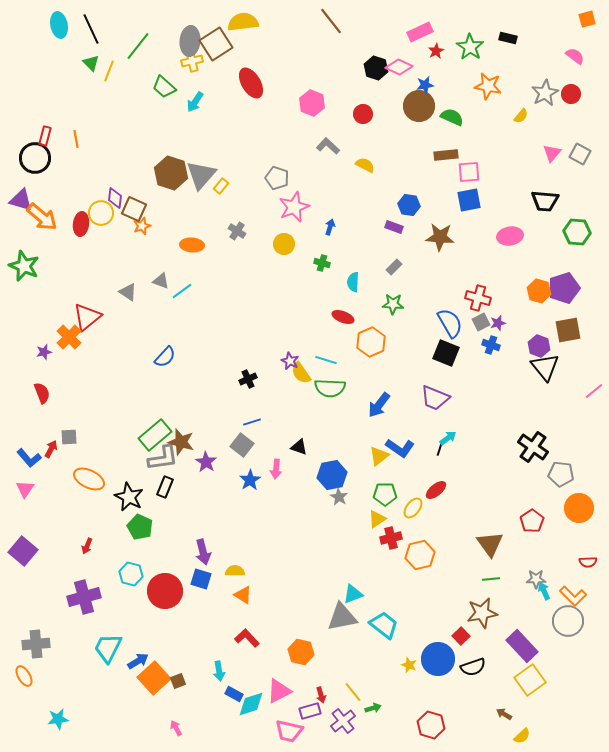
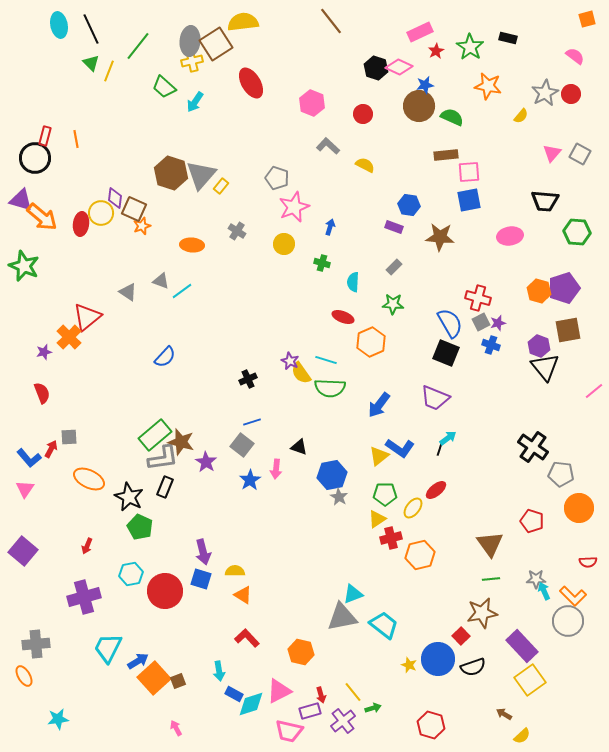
red pentagon at (532, 521): rotated 20 degrees counterclockwise
cyan hexagon at (131, 574): rotated 25 degrees counterclockwise
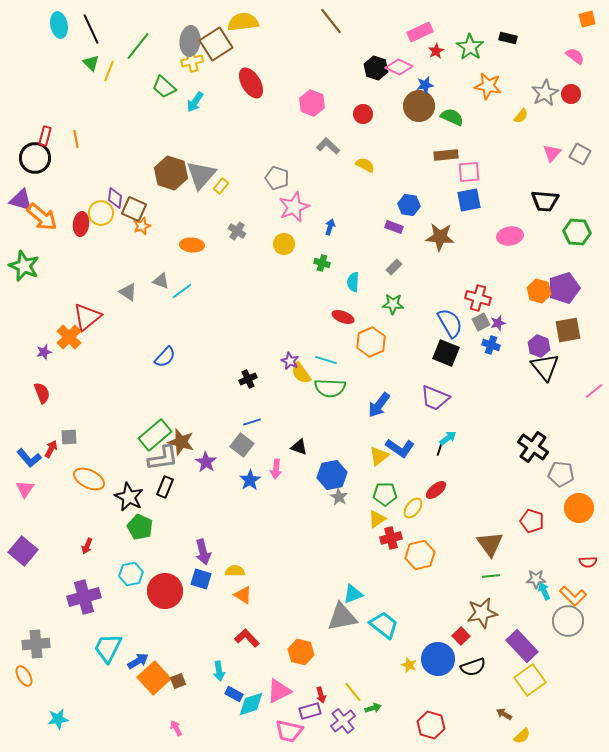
green line at (491, 579): moved 3 px up
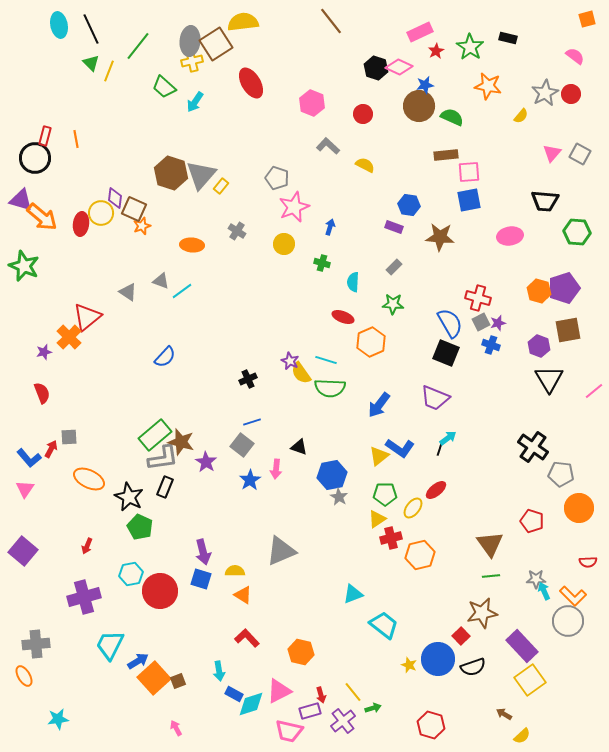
black triangle at (545, 367): moved 4 px right, 12 px down; rotated 8 degrees clockwise
red circle at (165, 591): moved 5 px left
gray triangle at (342, 617): moved 61 px left, 66 px up; rotated 12 degrees counterclockwise
cyan trapezoid at (108, 648): moved 2 px right, 3 px up
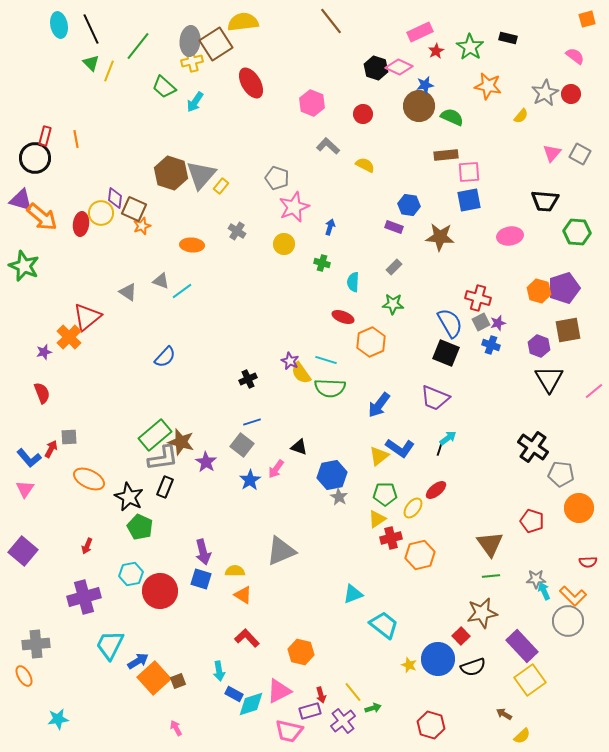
pink arrow at (276, 469): rotated 30 degrees clockwise
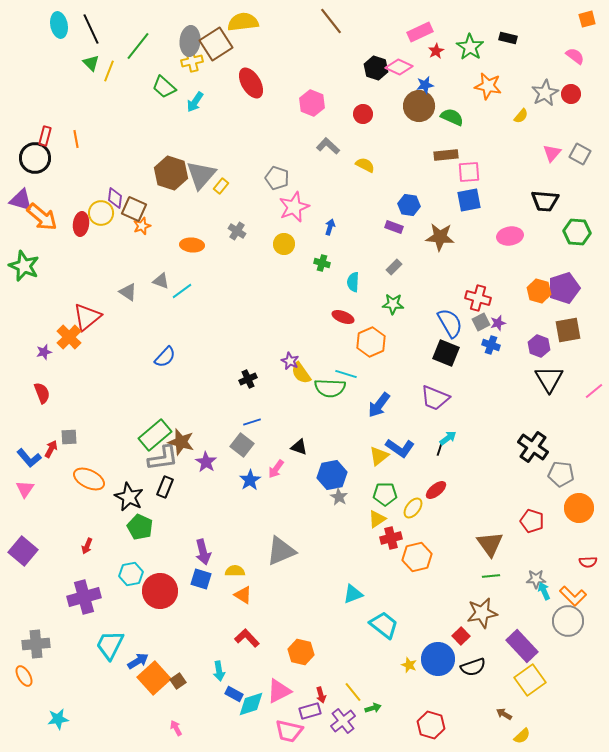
cyan line at (326, 360): moved 20 px right, 14 px down
orange hexagon at (420, 555): moved 3 px left, 2 px down
brown square at (178, 681): rotated 14 degrees counterclockwise
